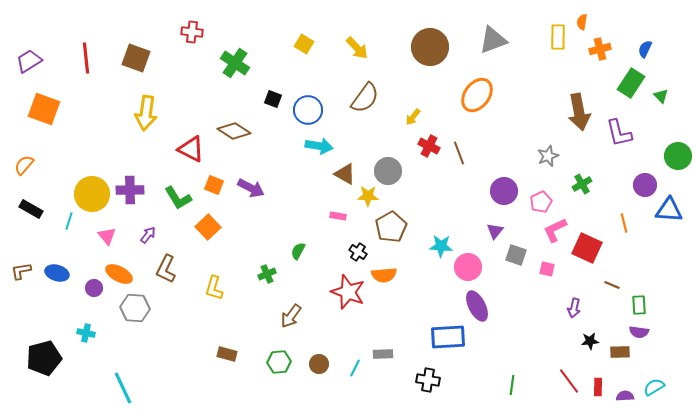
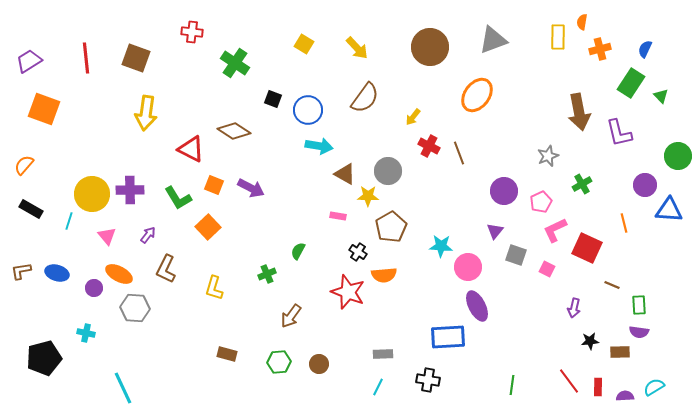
pink square at (547, 269): rotated 14 degrees clockwise
cyan line at (355, 368): moved 23 px right, 19 px down
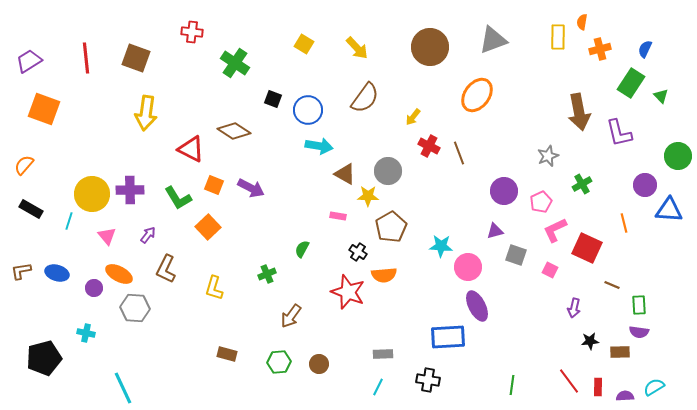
purple triangle at (495, 231): rotated 36 degrees clockwise
green semicircle at (298, 251): moved 4 px right, 2 px up
pink square at (547, 269): moved 3 px right, 1 px down
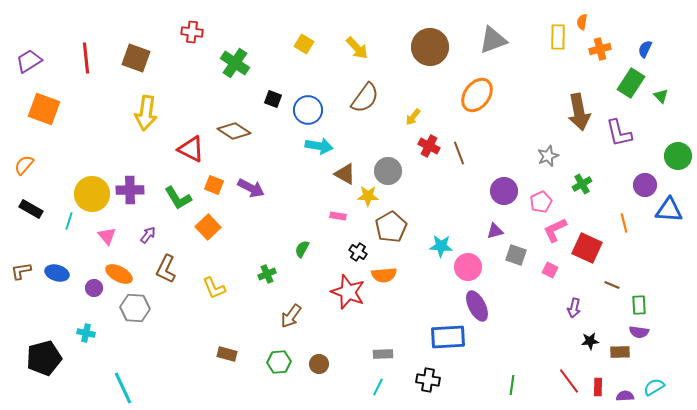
yellow L-shape at (214, 288): rotated 40 degrees counterclockwise
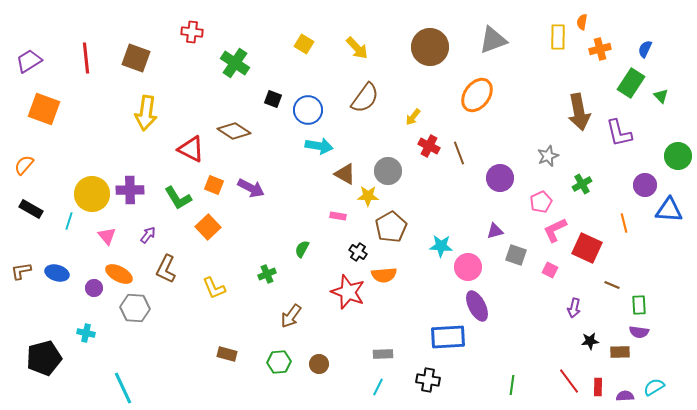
purple circle at (504, 191): moved 4 px left, 13 px up
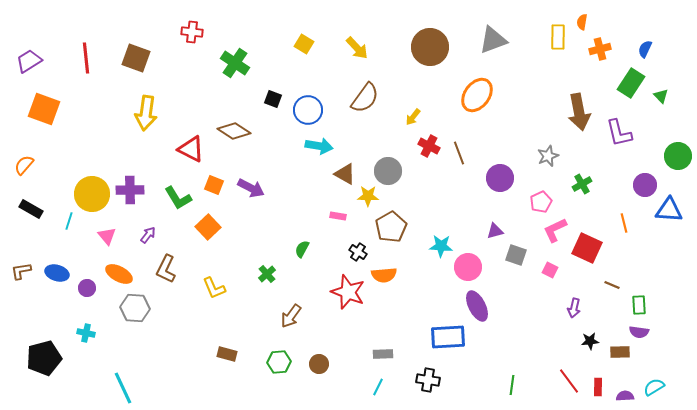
green cross at (267, 274): rotated 18 degrees counterclockwise
purple circle at (94, 288): moved 7 px left
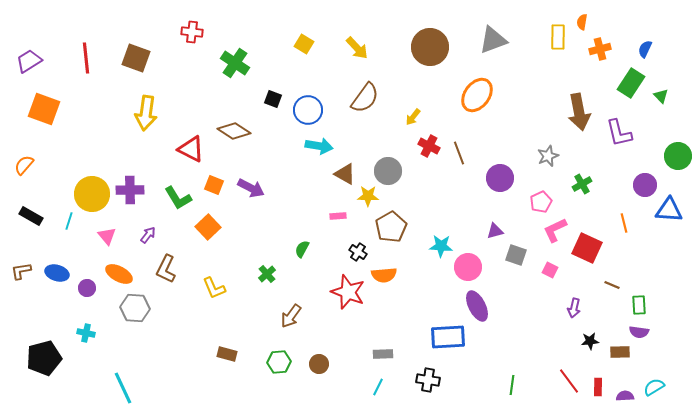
black rectangle at (31, 209): moved 7 px down
pink rectangle at (338, 216): rotated 14 degrees counterclockwise
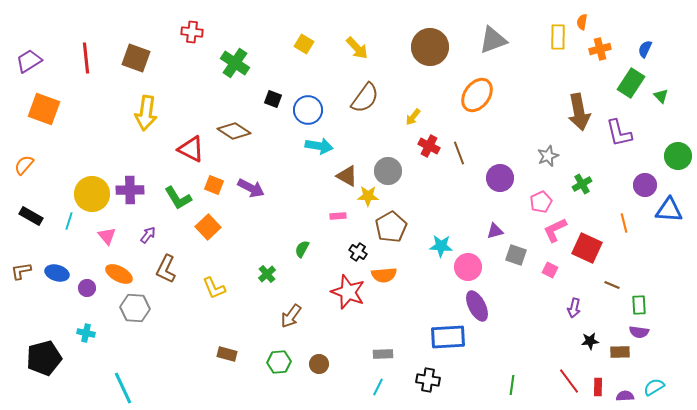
brown triangle at (345, 174): moved 2 px right, 2 px down
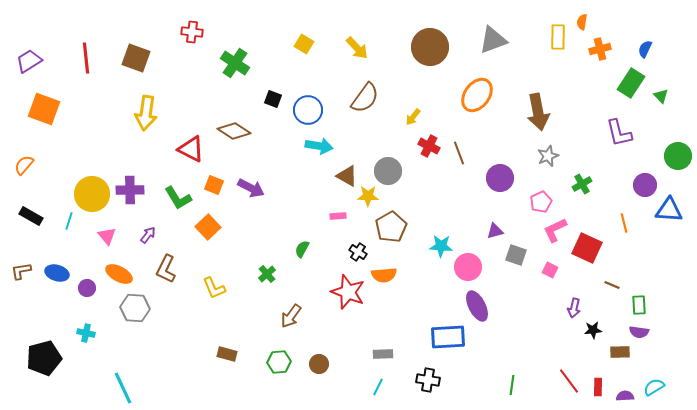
brown arrow at (579, 112): moved 41 px left
black star at (590, 341): moved 3 px right, 11 px up
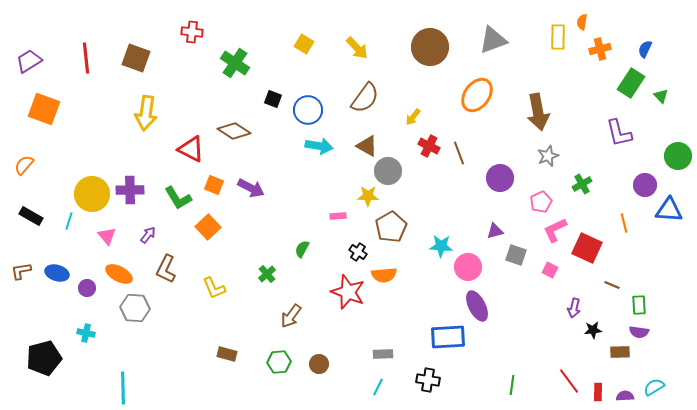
brown triangle at (347, 176): moved 20 px right, 30 px up
red rectangle at (598, 387): moved 5 px down
cyan line at (123, 388): rotated 24 degrees clockwise
